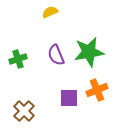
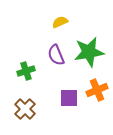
yellow semicircle: moved 10 px right, 10 px down
green cross: moved 8 px right, 12 px down
brown cross: moved 1 px right, 2 px up
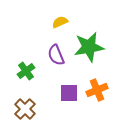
green star: moved 5 px up
green cross: rotated 18 degrees counterclockwise
purple square: moved 5 px up
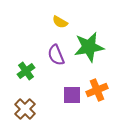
yellow semicircle: rotated 126 degrees counterclockwise
purple square: moved 3 px right, 2 px down
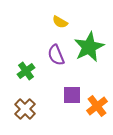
green star: rotated 16 degrees counterclockwise
orange cross: moved 16 px down; rotated 15 degrees counterclockwise
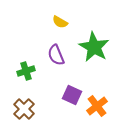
green star: moved 5 px right; rotated 16 degrees counterclockwise
green cross: rotated 18 degrees clockwise
purple square: rotated 24 degrees clockwise
brown cross: moved 1 px left
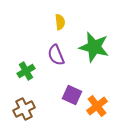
yellow semicircle: rotated 126 degrees counterclockwise
green star: rotated 16 degrees counterclockwise
green cross: rotated 12 degrees counterclockwise
brown cross: rotated 20 degrees clockwise
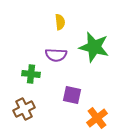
purple semicircle: rotated 65 degrees counterclockwise
green cross: moved 5 px right, 3 px down; rotated 36 degrees clockwise
purple square: rotated 12 degrees counterclockwise
orange cross: moved 12 px down
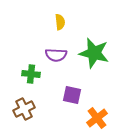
green star: moved 6 px down
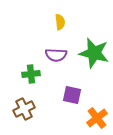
green cross: rotated 12 degrees counterclockwise
